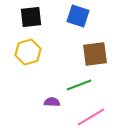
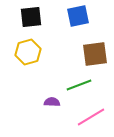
blue square: rotated 30 degrees counterclockwise
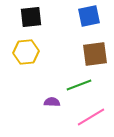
blue square: moved 11 px right
yellow hexagon: moved 2 px left; rotated 10 degrees clockwise
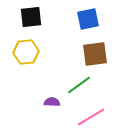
blue square: moved 1 px left, 3 px down
green line: rotated 15 degrees counterclockwise
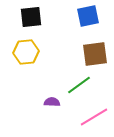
blue square: moved 3 px up
pink line: moved 3 px right
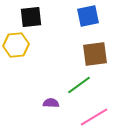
yellow hexagon: moved 10 px left, 7 px up
purple semicircle: moved 1 px left, 1 px down
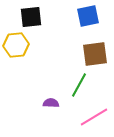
green line: rotated 25 degrees counterclockwise
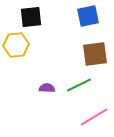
green line: rotated 35 degrees clockwise
purple semicircle: moved 4 px left, 15 px up
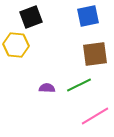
black square: rotated 15 degrees counterclockwise
yellow hexagon: rotated 10 degrees clockwise
pink line: moved 1 px right, 1 px up
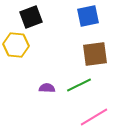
pink line: moved 1 px left, 1 px down
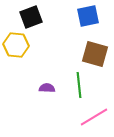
brown square: rotated 24 degrees clockwise
green line: rotated 70 degrees counterclockwise
